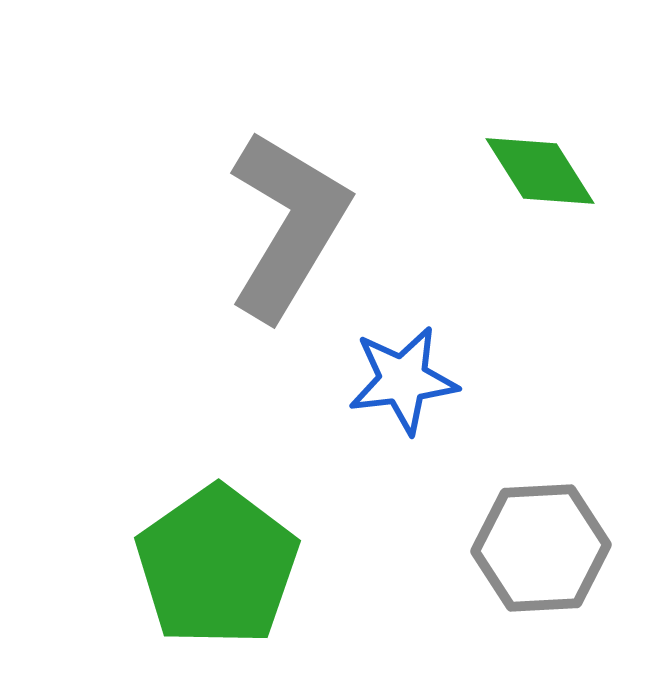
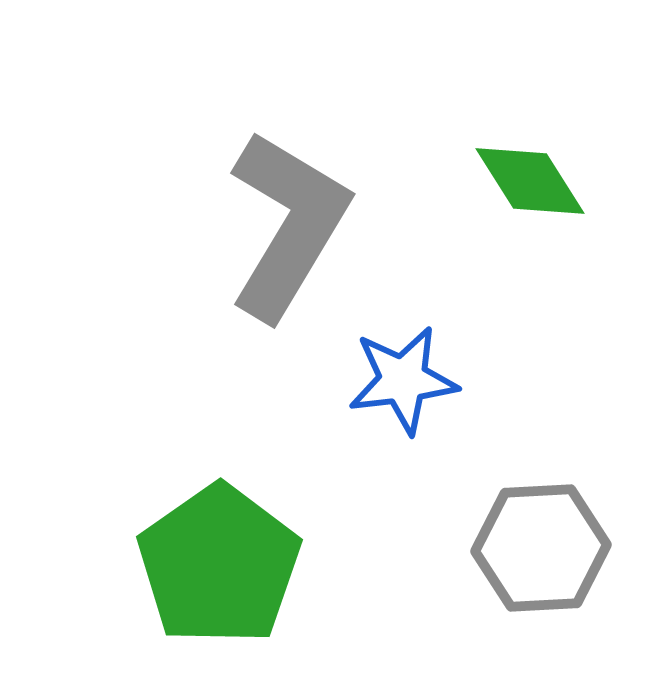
green diamond: moved 10 px left, 10 px down
green pentagon: moved 2 px right, 1 px up
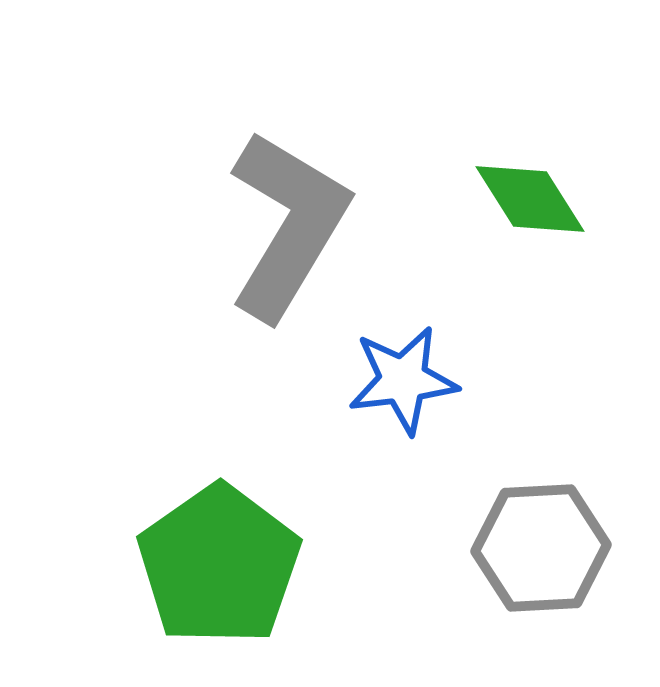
green diamond: moved 18 px down
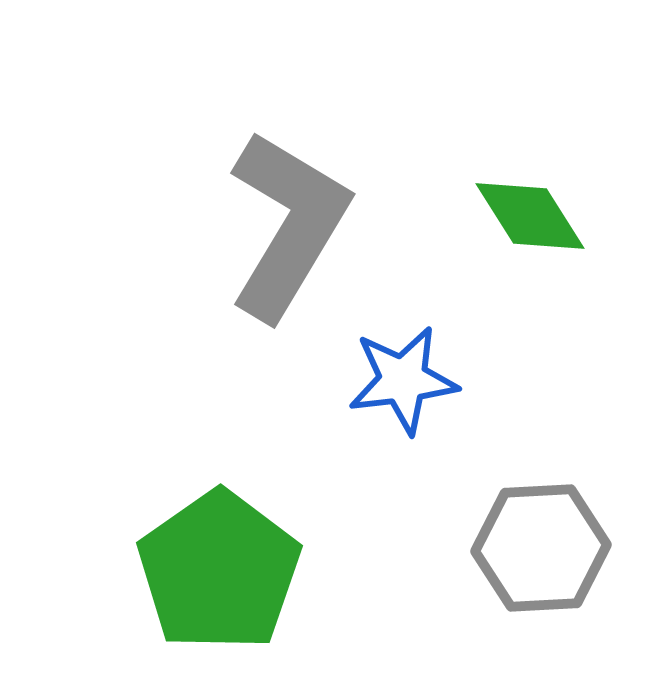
green diamond: moved 17 px down
green pentagon: moved 6 px down
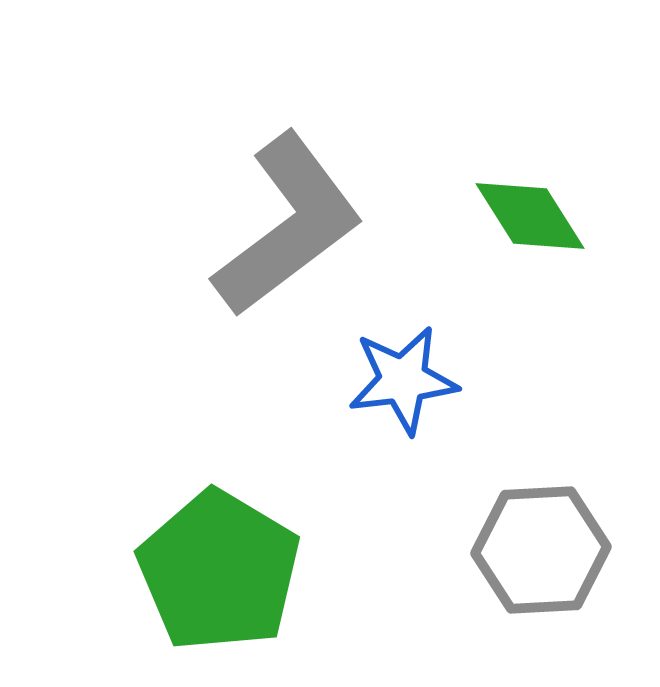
gray L-shape: rotated 22 degrees clockwise
gray hexagon: moved 2 px down
green pentagon: rotated 6 degrees counterclockwise
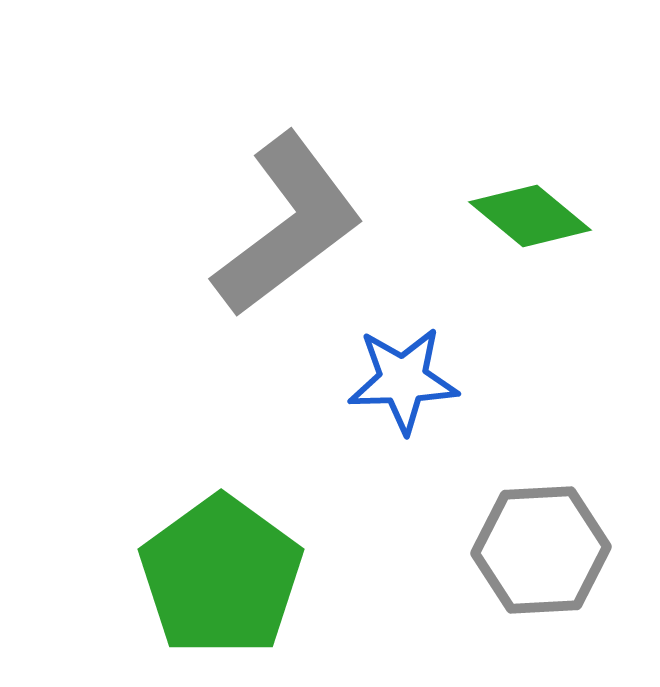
green diamond: rotated 18 degrees counterclockwise
blue star: rotated 5 degrees clockwise
green pentagon: moved 2 px right, 5 px down; rotated 5 degrees clockwise
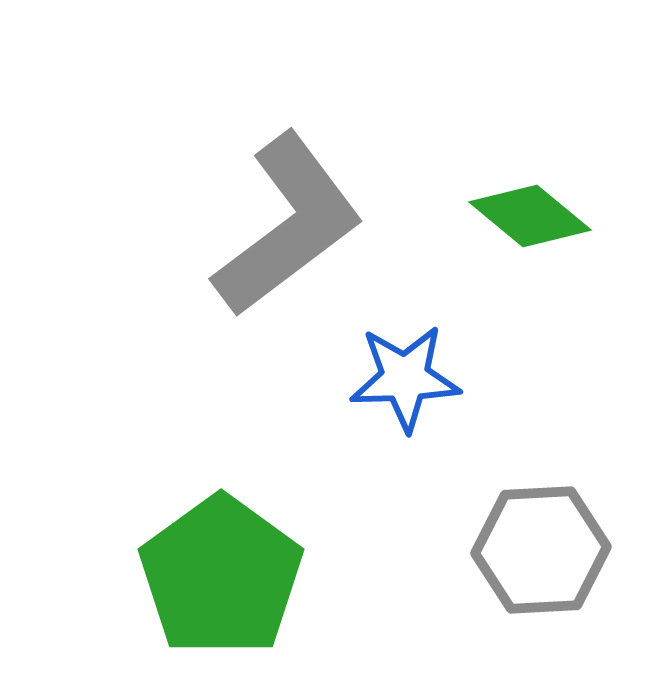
blue star: moved 2 px right, 2 px up
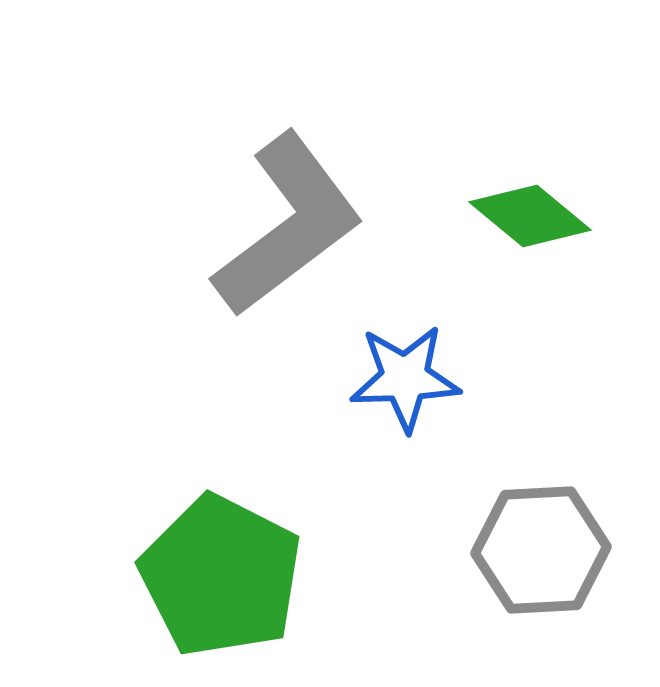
green pentagon: rotated 9 degrees counterclockwise
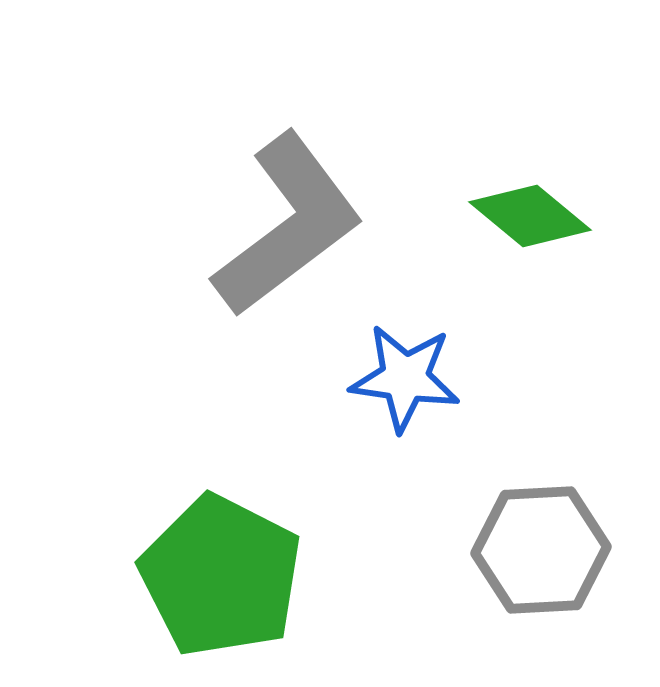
blue star: rotated 10 degrees clockwise
